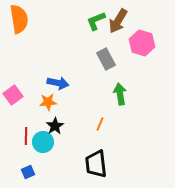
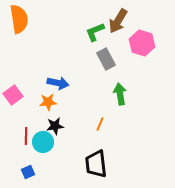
green L-shape: moved 1 px left, 11 px down
black star: rotated 24 degrees clockwise
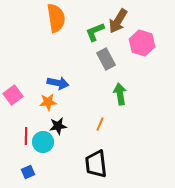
orange semicircle: moved 37 px right, 1 px up
black star: moved 3 px right
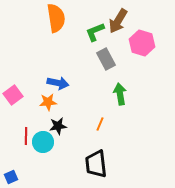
blue square: moved 17 px left, 5 px down
